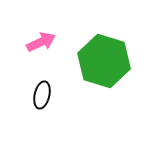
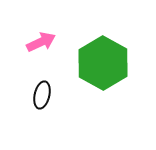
green hexagon: moved 1 px left, 2 px down; rotated 12 degrees clockwise
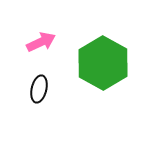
black ellipse: moved 3 px left, 6 px up
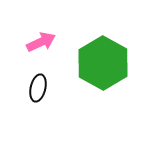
black ellipse: moved 1 px left, 1 px up
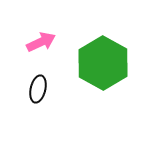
black ellipse: moved 1 px down
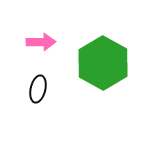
pink arrow: rotated 24 degrees clockwise
